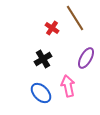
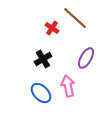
brown line: rotated 16 degrees counterclockwise
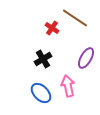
brown line: rotated 8 degrees counterclockwise
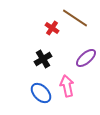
purple ellipse: rotated 20 degrees clockwise
pink arrow: moved 1 px left
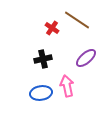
brown line: moved 2 px right, 2 px down
black cross: rotated 18 degrees clockwise
blue ellipse: rotated 55 degrees counterclockwise
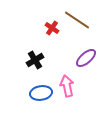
black cross: moved 8 px left, 1 px down; rotated 18 degrees counterclockwise
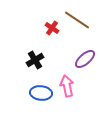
purple ellipse: moved 1 px left, 1 px down
blue ellipse: rotated 15 degrees clockwise
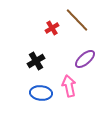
brown line: rotated 12 degrees clockwise
red cross: rotated 24 degrees clockwise
black cross: moved 1 px right, 1 px down
pink arrow: moved 2 px right
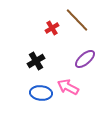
pink arrow: moved 1 px left, 1 px down; rotated 50 degrees counterclockwise
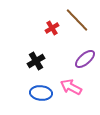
pink arrow: moved 3 px right
